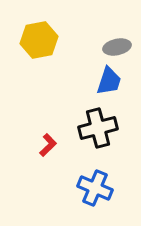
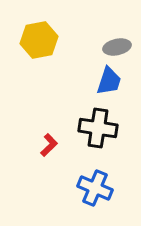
black cross: rotated 24 degrees clockwise
red L-shape: moved 1 px right
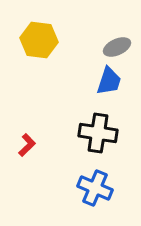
yellow hexagon: rotated 18 degrees clockwise
gray ellipse: rotated 12 degrees counterclockwise
black cross: moved 5 px down
red L-shape: moved 22 px left
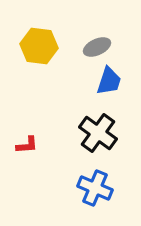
yellow hexagon: moved 6 px down
gray ellipse: moved 20 px left
black cross: rotated 27 degrees clockwise
red L-shape: rotated 40 degrees clockwise
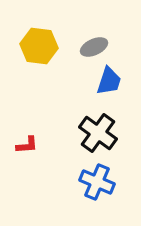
gray ellipse: moved 3 px left
blue cross: moved 2 px right, 6 px up
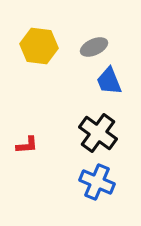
blue trapezoid: rotated 140 degrees clockwise
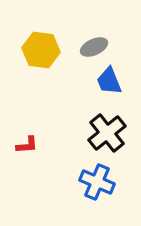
yellow hexagon: moved 2 px right, 4 px down
black cross: moved 9 px right; rotated 15 degrees clockwise
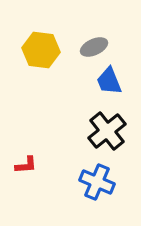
black cross: moved 2 px up
red L-shape: moved 1 px left, 20 px down
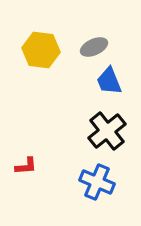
red L-shape: moved 1 px down
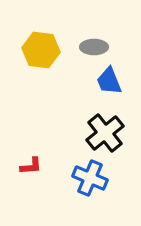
gray ellipse: rotated 24 degrees clockwise
black cross: moved 2 px left, 2 px down
red L-shape: moved 5 px right
blue cross: moved 7 px left, 4 px up
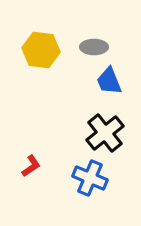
red L-shape: rotated 30 degrees counterclockwise
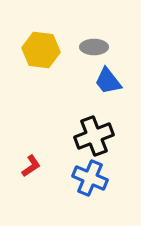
blue trapezoid: moved 1 px left; rotated 16 degrees counterclockwise
black cross: moved 11 px left, 3 px down; rotated 18 degrees clockwise
